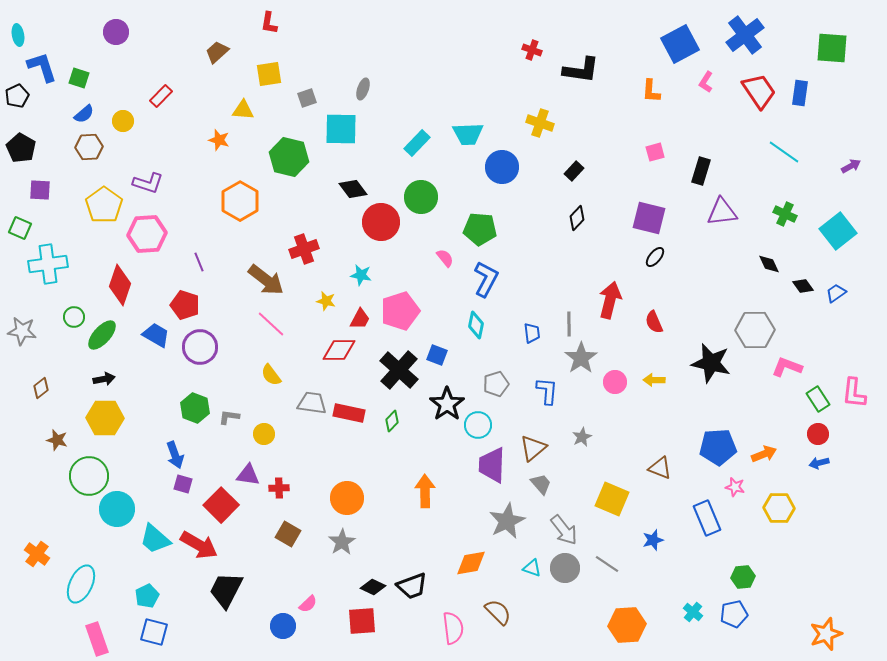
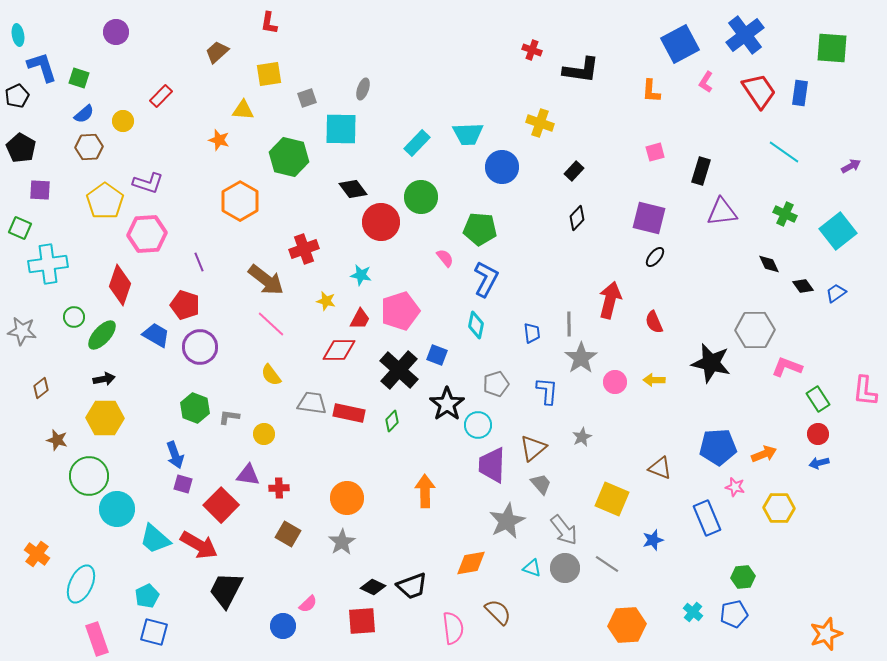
yellow pentagon at (104, 205): moved 1 px right, 4 px up
pink L-shape at (854, 393): moved 11 px right, 2 px up
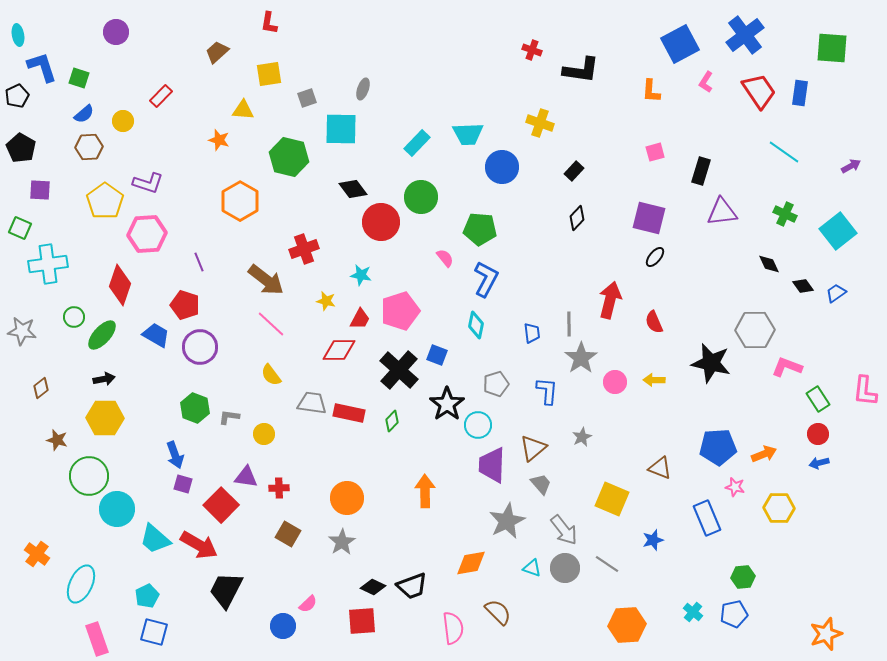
purple triangle at (248, 475): moved 2 px left, 2 px down
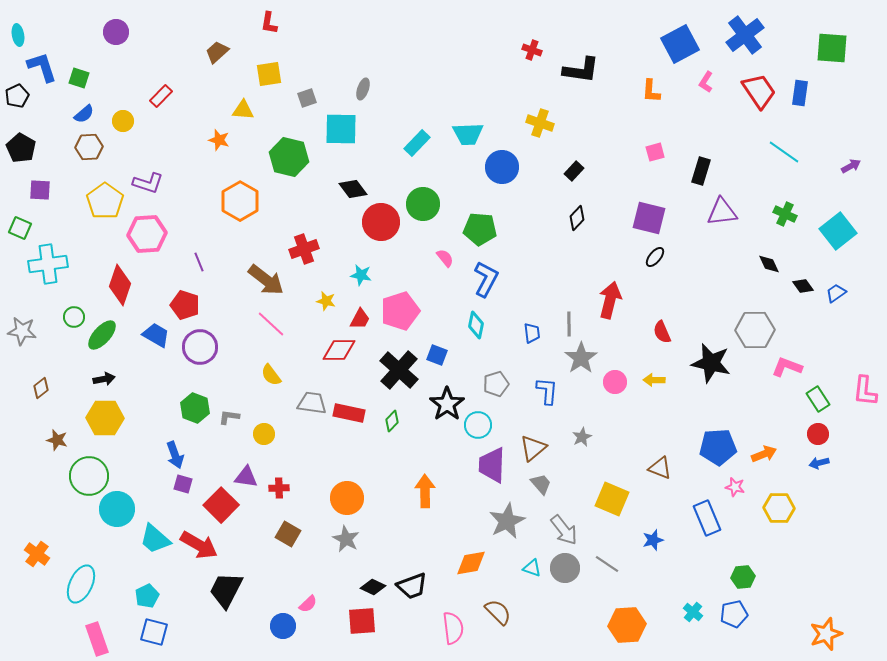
green circle at (421, 197): moved 2 px right, 7 px down
red semicircle at (654, 322): moved 8 px right, 10 px down
gray star at (342, 542): moved 4 px right, 3 px up; rotated 12 degrees counterclockwise
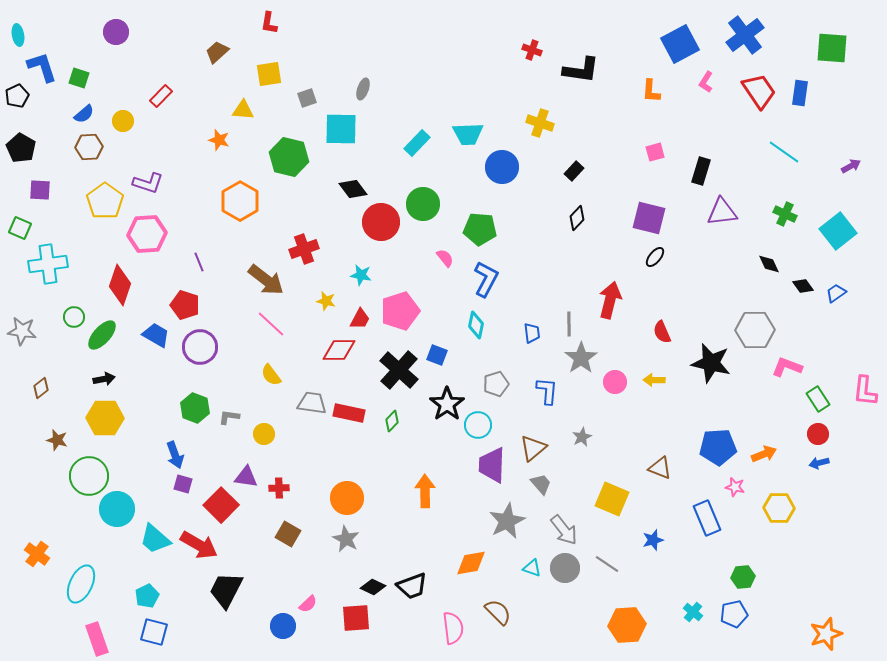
red square at (362, 621): moved 6 px left, 3 px up
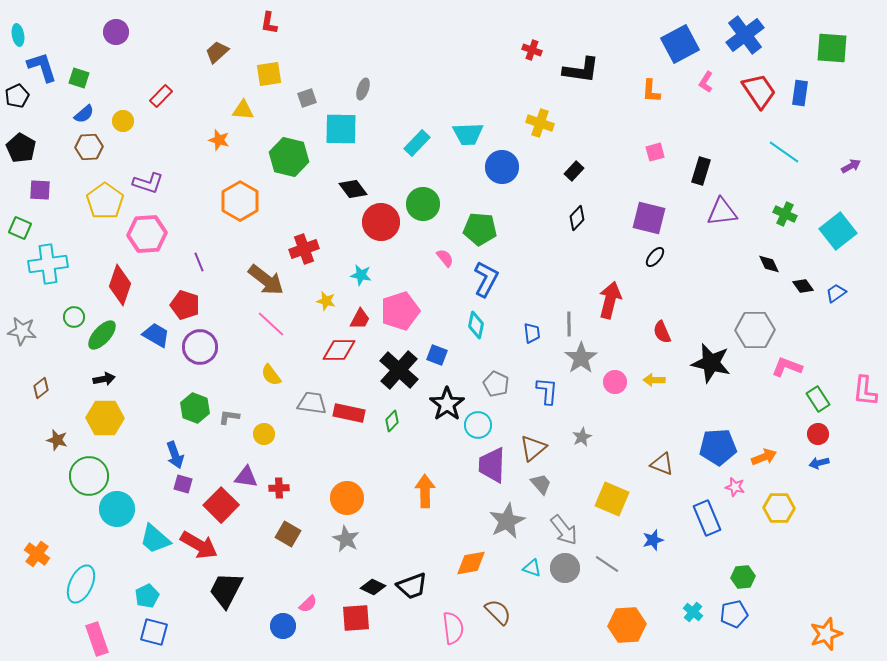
gray pentagon at (496, 384): rotated 30 degrees counterclockwise
orange arrow at (764, 454): moved 3 px down
brown triangle at (660, 468): moved 2 px right, 4 px up
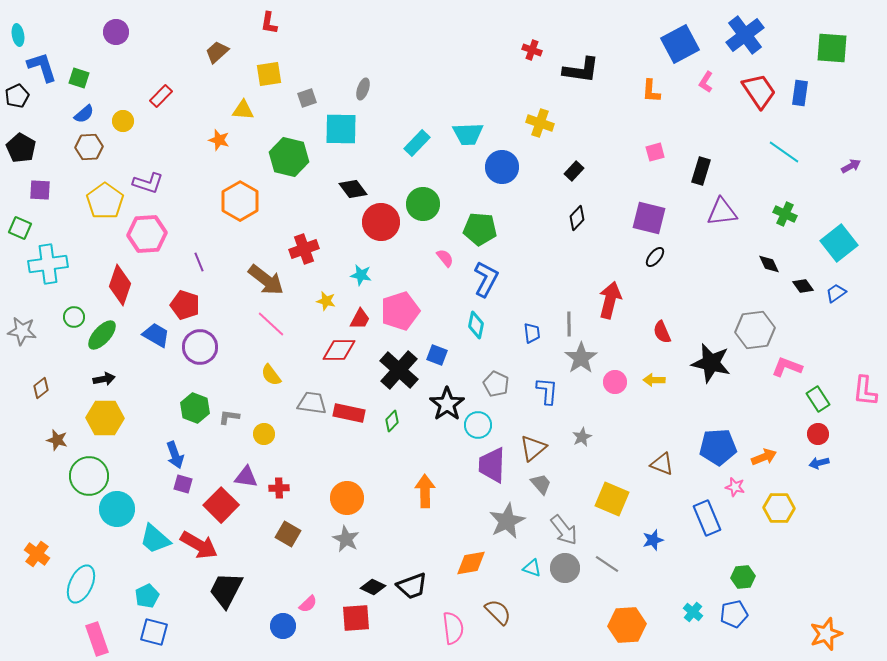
cyan square at (838, 231): moved 1 px right, 12 px down
gray hexagon at (755, 330): rotated 6 degrees counterclockwise
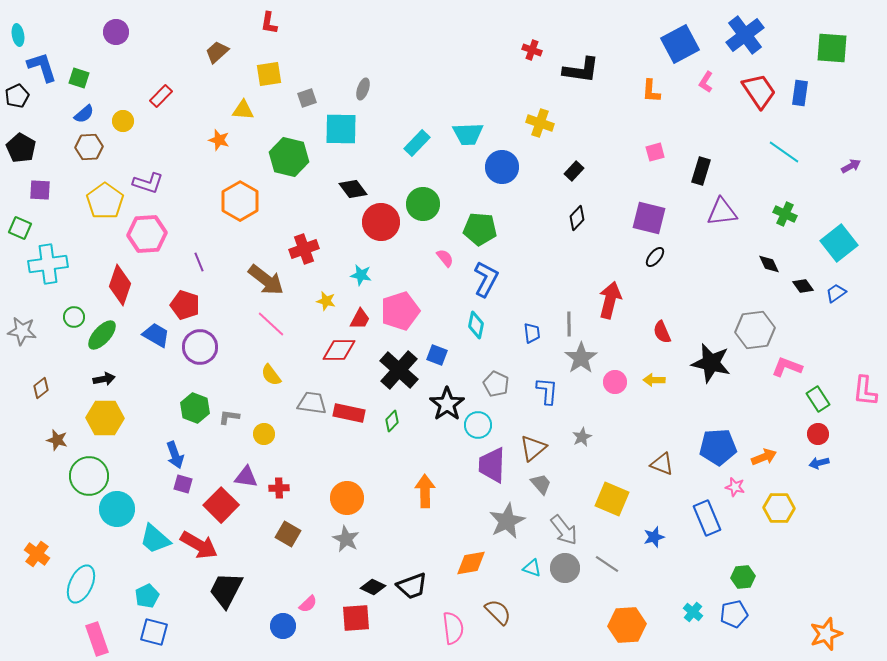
blue star at (653, 540): moved 1 px right, 3 px up
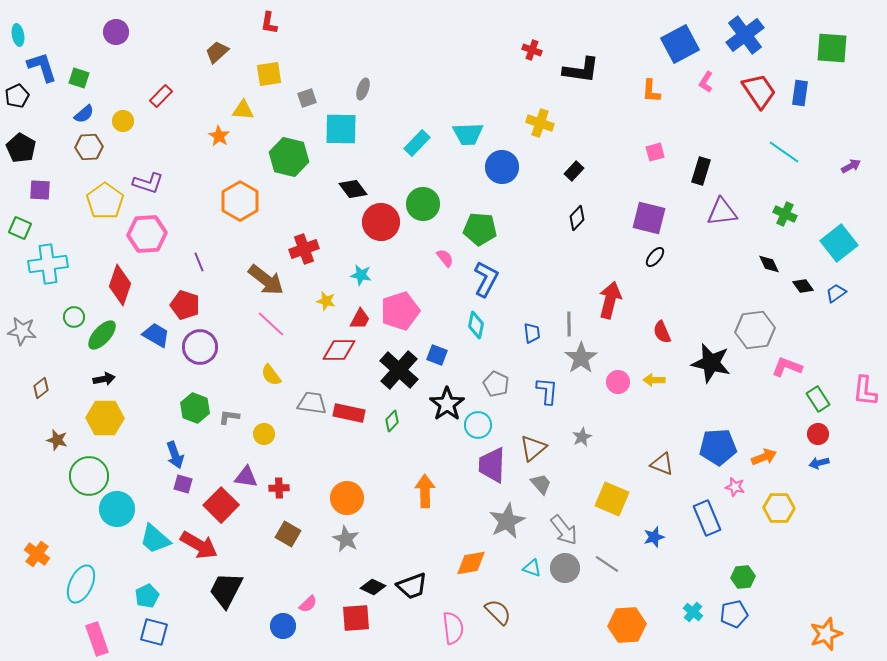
orange star at (219, 140): moved 4 px up; rotated 15 degrees clockwise
pink circle at (615, 382): moved 3 px right
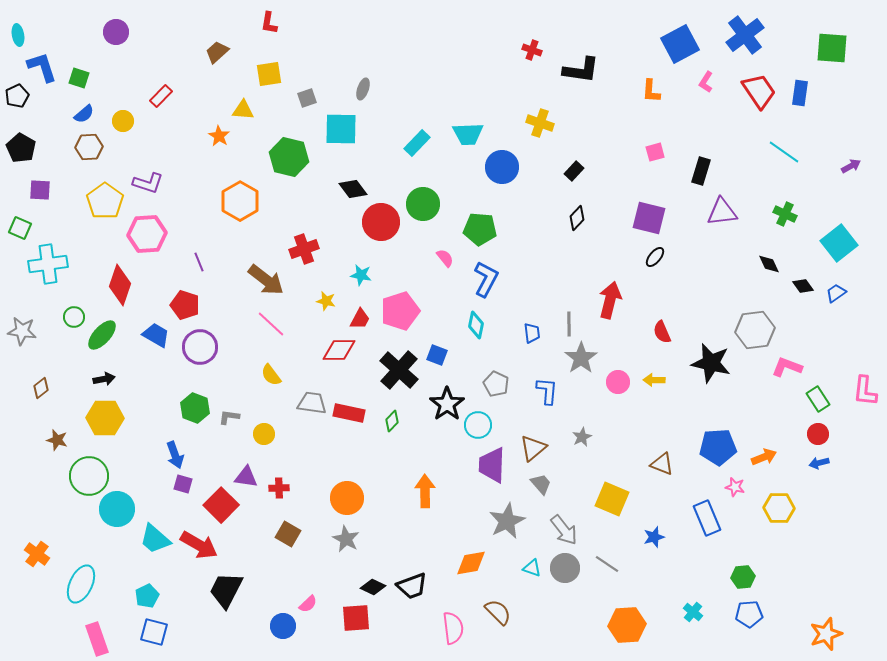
blue pentagon at (734, 614): moved 15 px right; rotated 8 degrees clockwise
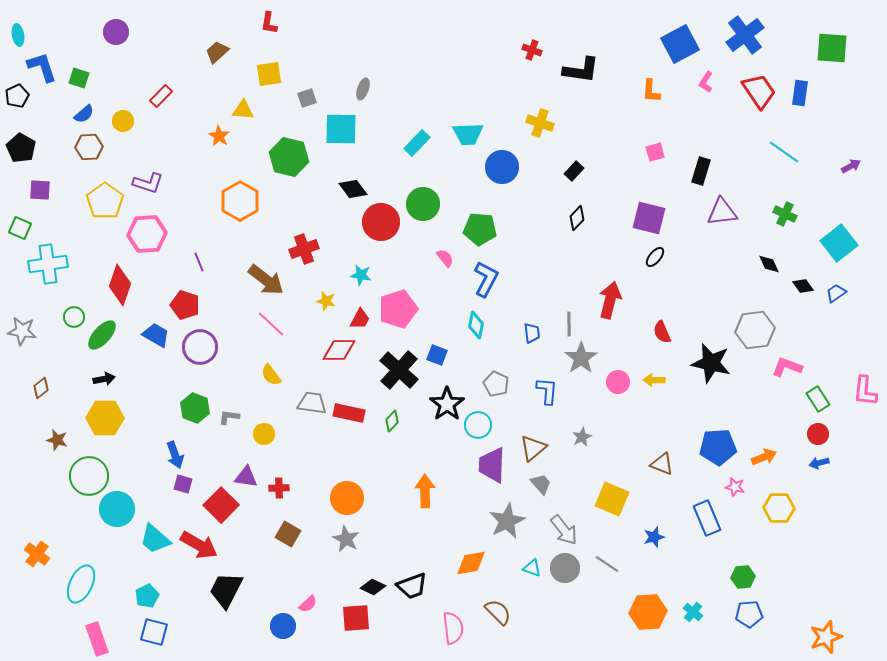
pink pentagon at (400, 311): moved 2 px left, 2 px up
orange hexagon at (627, 625): moved 21 px right, 13 px up
orange star at (826, 634): moved 3 px down
